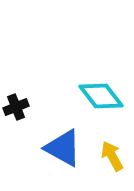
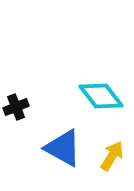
yellow arrow: rotated 60 degrees clockwise
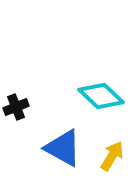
cyan diamond: rotated 9 degrees counterclockwise
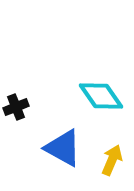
cyan diamond: rotated 12 degrees clockwise
yellow arrow: moved 4 px down; rotated 8 degrees counterclockwise
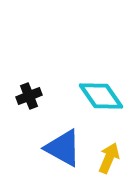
black cross: moved 13 px right, 11 px up
yellow arrow: moved 3 px left, 2 px up
